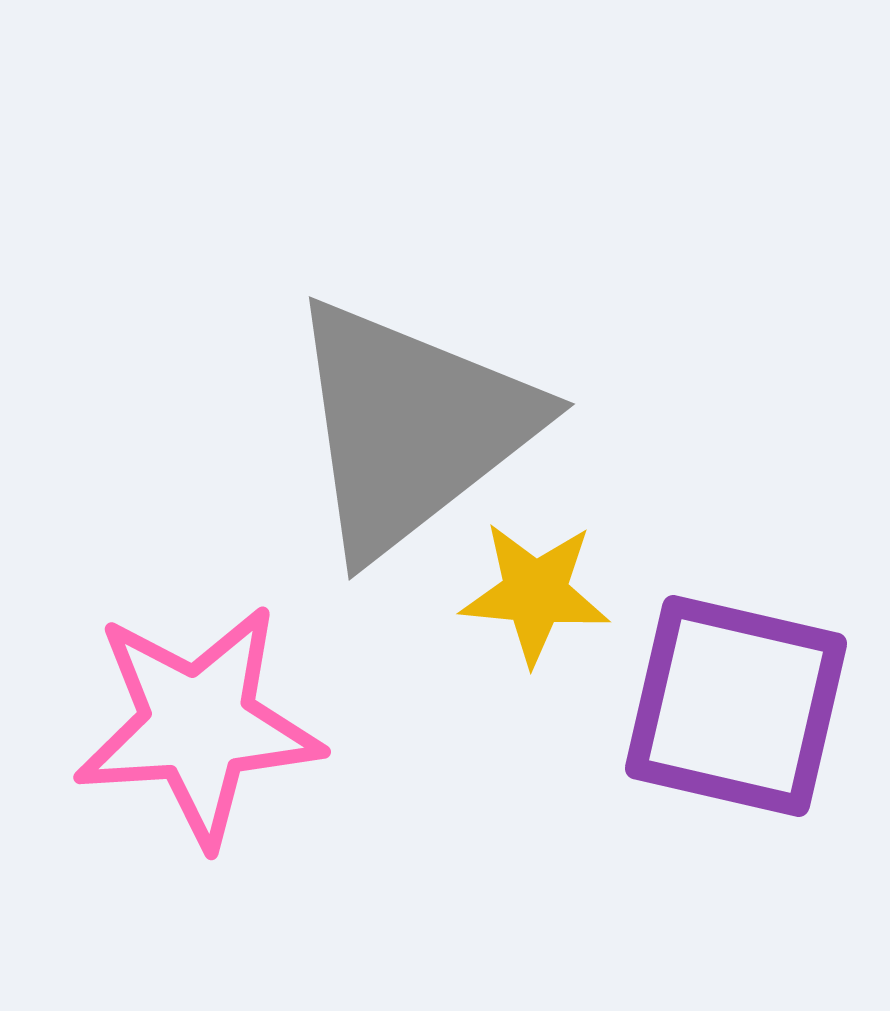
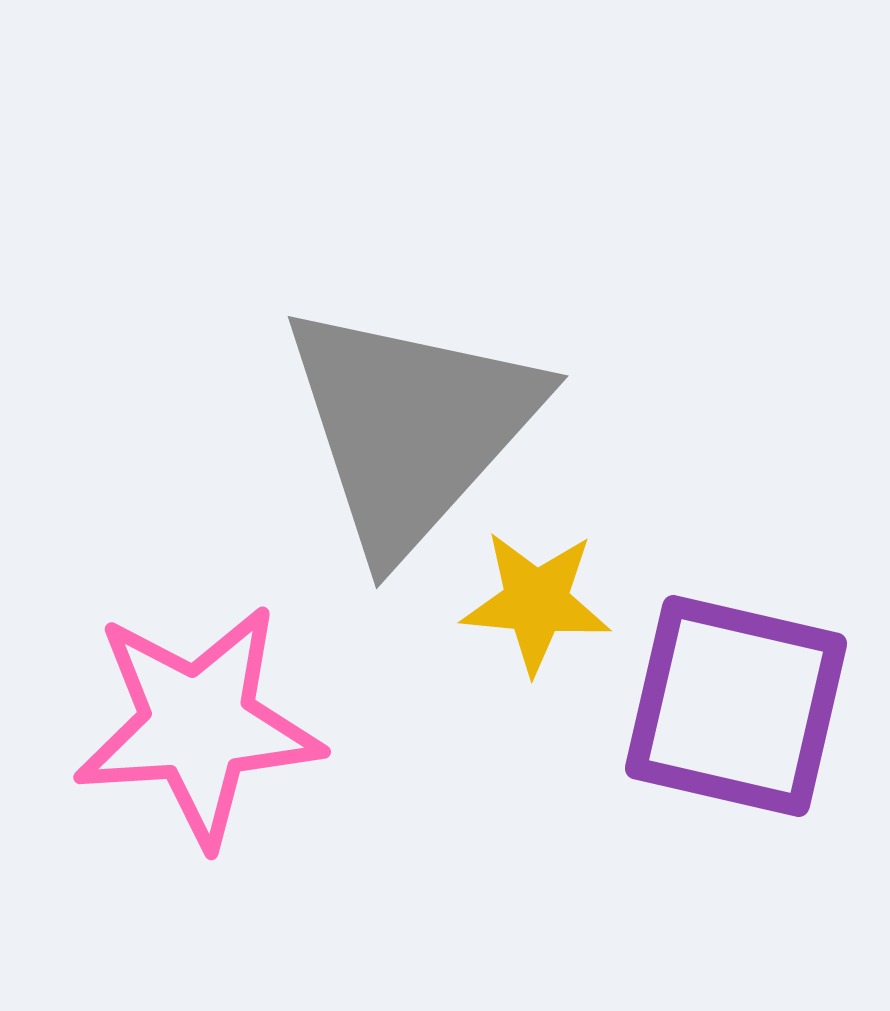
gray triangle: rotated 10 degrees counterclockwise
yellow star: moved 1 px right, 9 px down
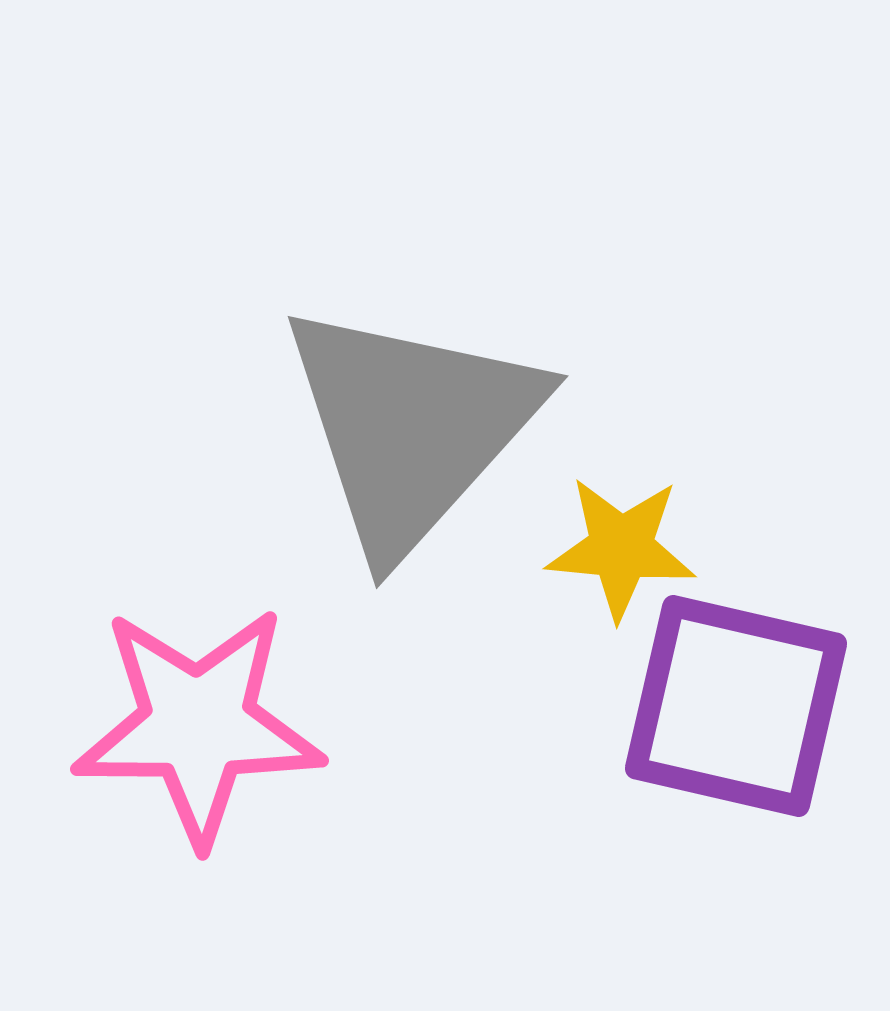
yellow star: moved 85 px right, 54 px up
pink star: rotated 4 degrees clockwise
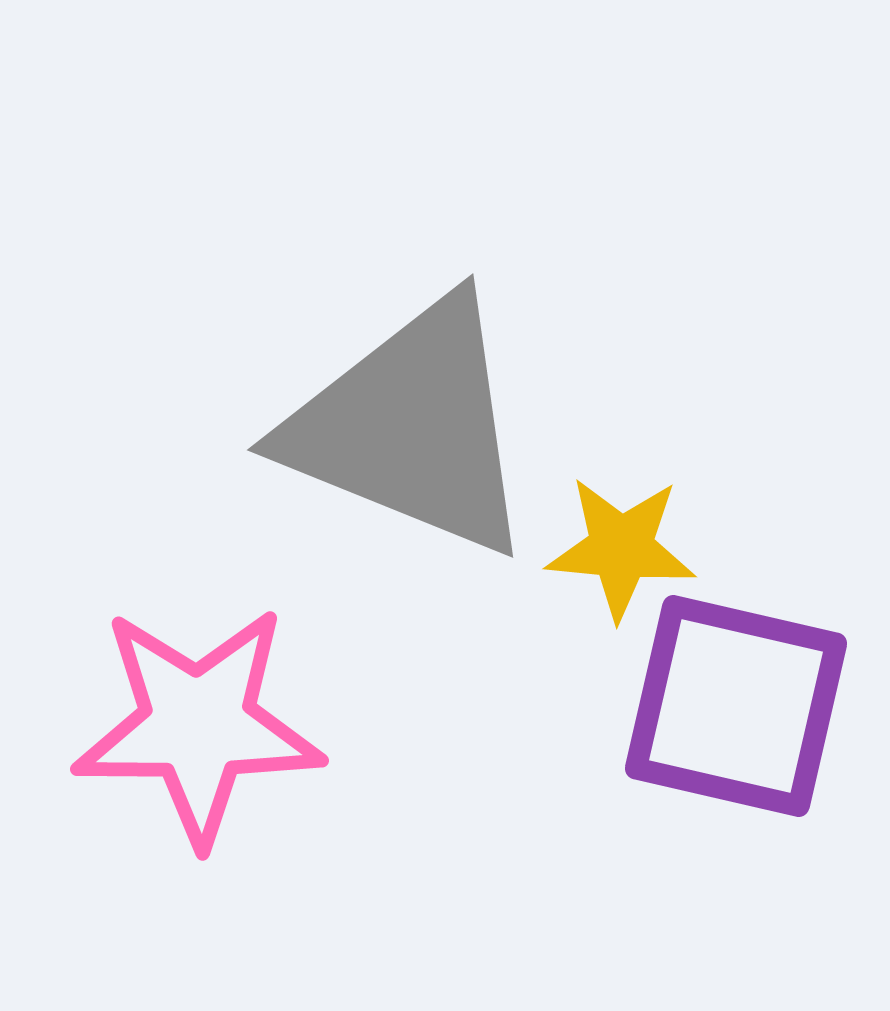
gray triangle: rotated 50 degrees counterclockwise
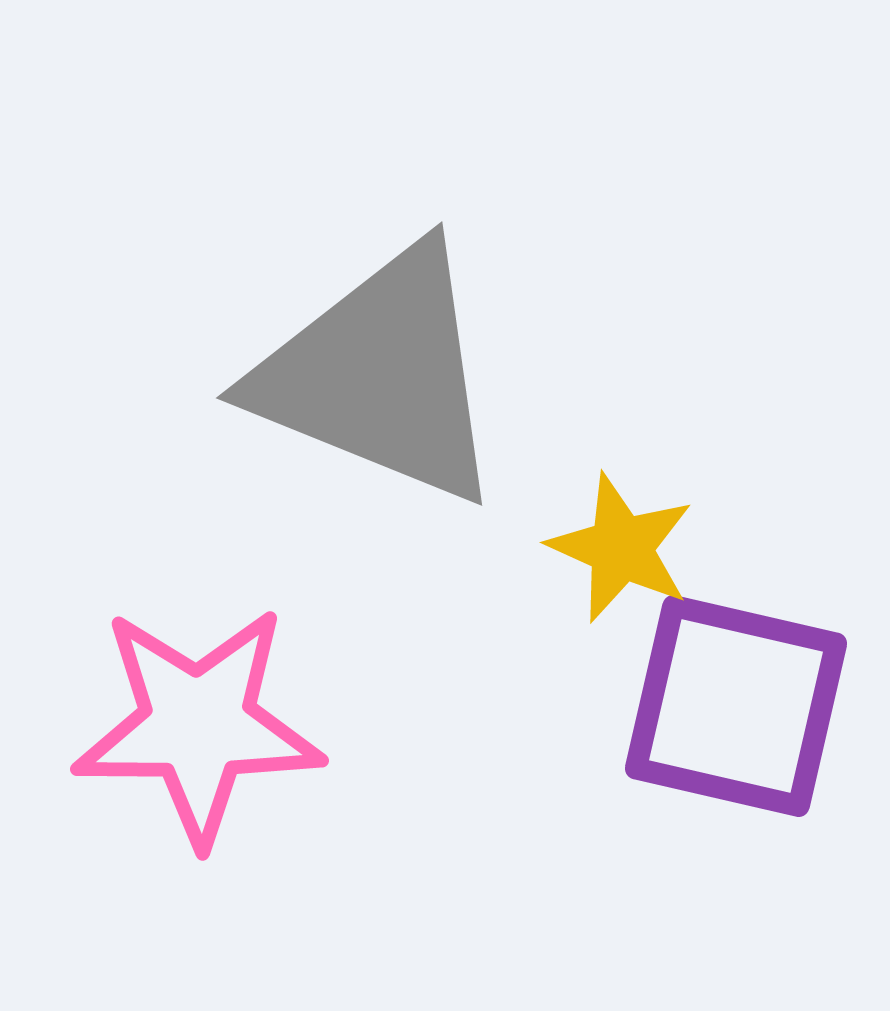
gray triangle: moved 31 px left, 52 px up
yellow star: rotated 19 degrees clockwise
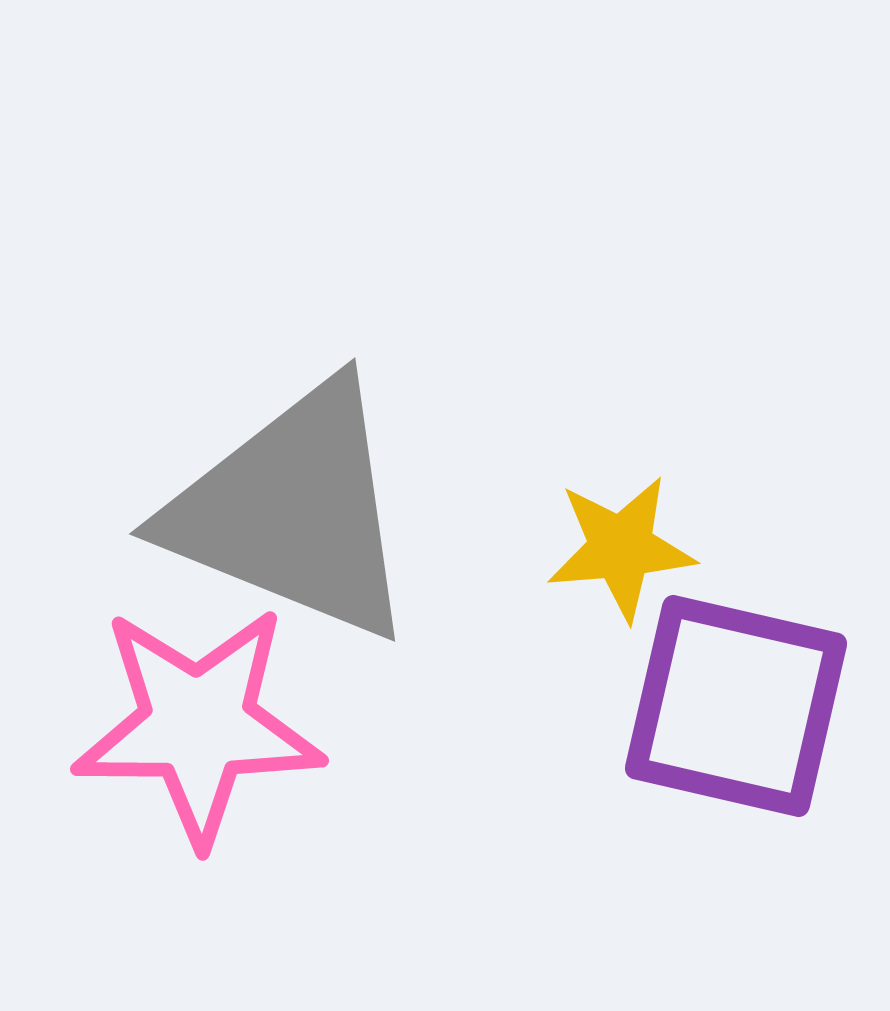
gray triangle: moved 87 px left, 136 px down
yellow star: rotated 29 degrees counterclockwise
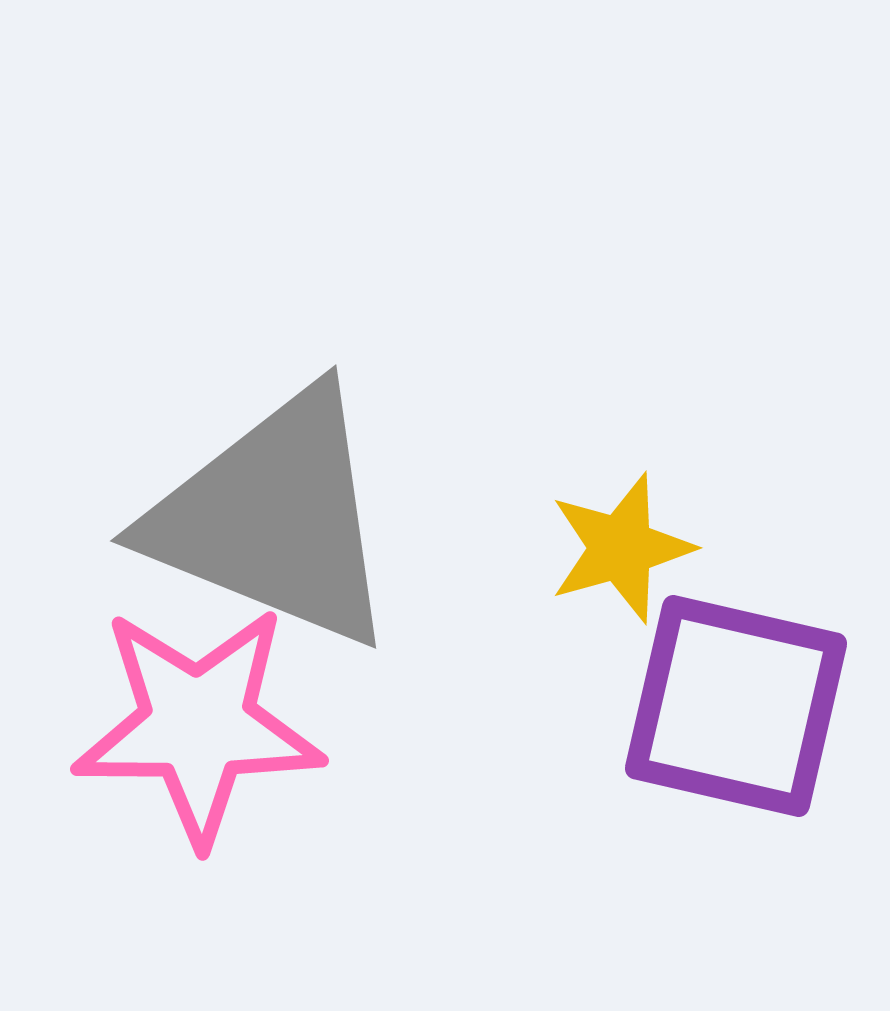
gray triangle: moved 19 px left, 7 px down
yellow star: rotated 11 degrees counterclockwise
